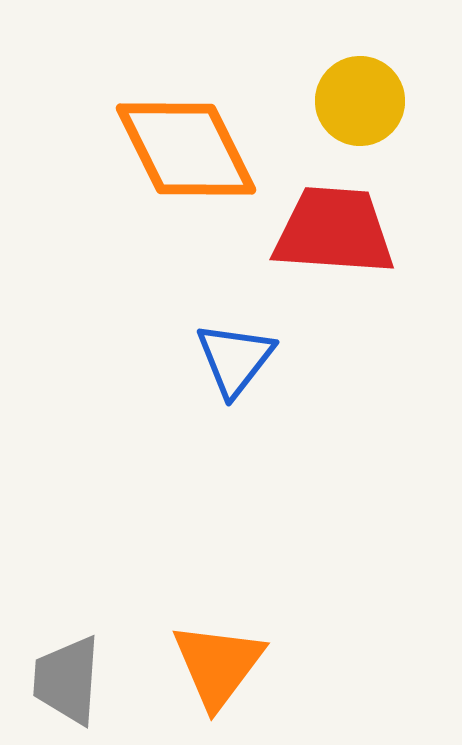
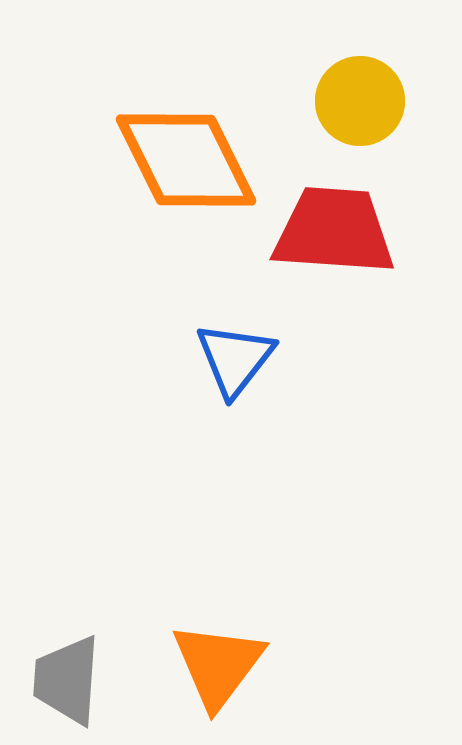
orange diamond: moved 11 px down
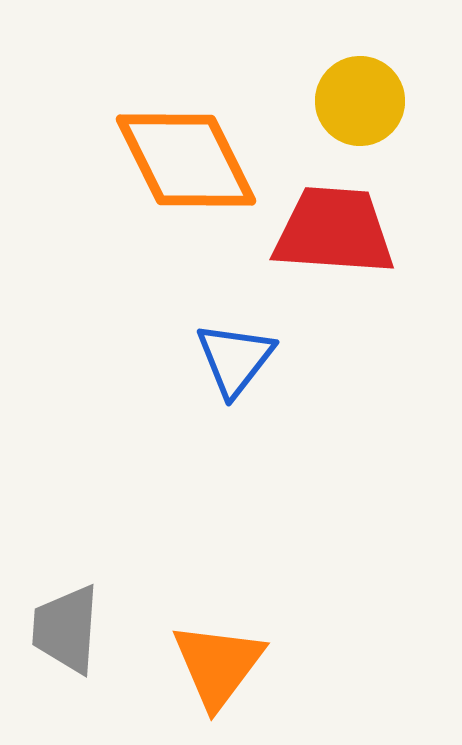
gray trapezoid: moved 1 px left, 51 px up
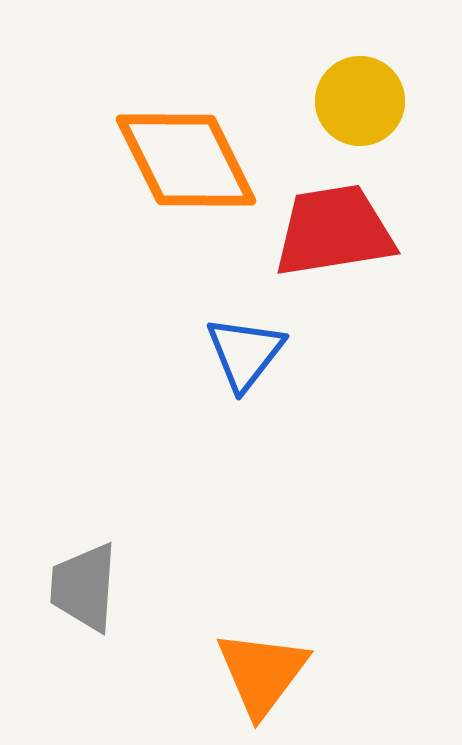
red trapezoid: rotated 13 degrees counterclockwise
blue triangle: moved 10 px right, 6 px up
gray trapezoid: moved 18 px right, 42 px up
orange triangle: moved 44 px right, 8 px down
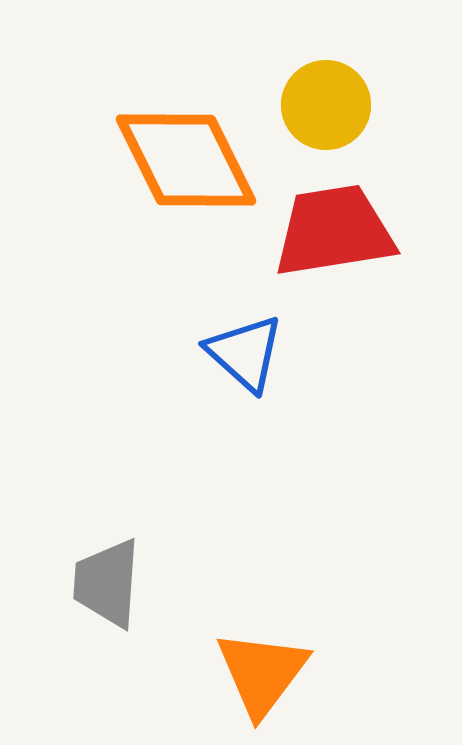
yellow circle: moved 34 px left, 4 px down
blue triangle: rotated 26 degrees counterclockwise
gray trapezoid: moved 23 px right, 4 px up
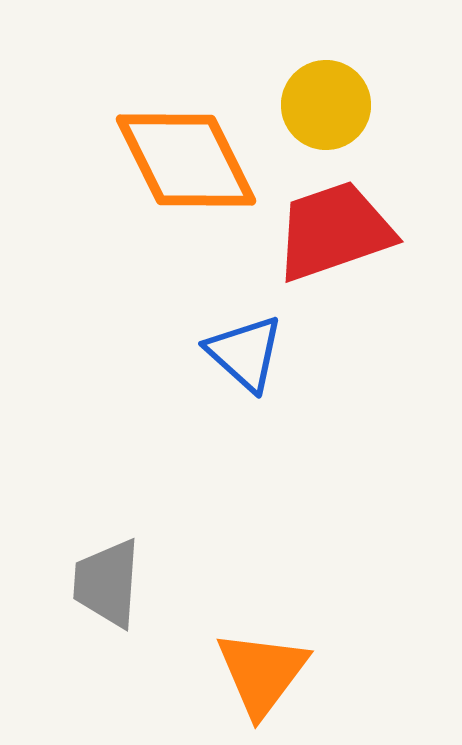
red trapezoid: rotated 10 degrees counterclockwise
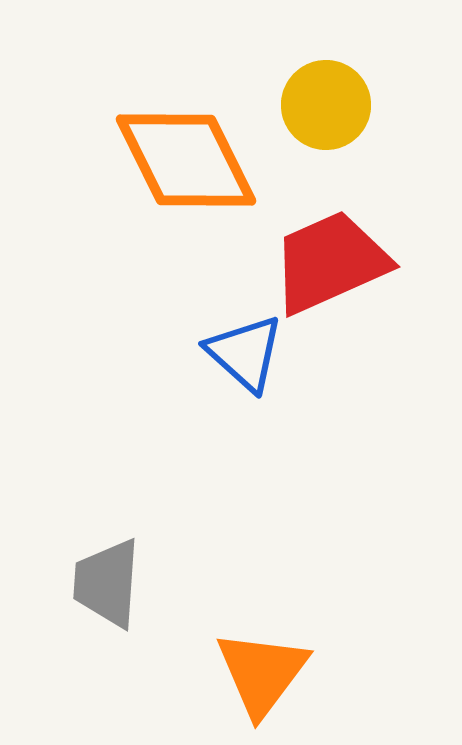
red trapezoid: moved 4 px left, 31 px down; rotated 5 degrees counterclockwise
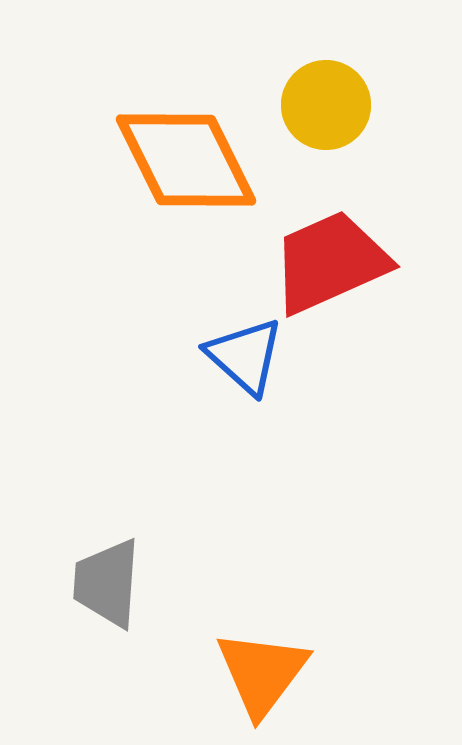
blue triangle: moved 3 px down
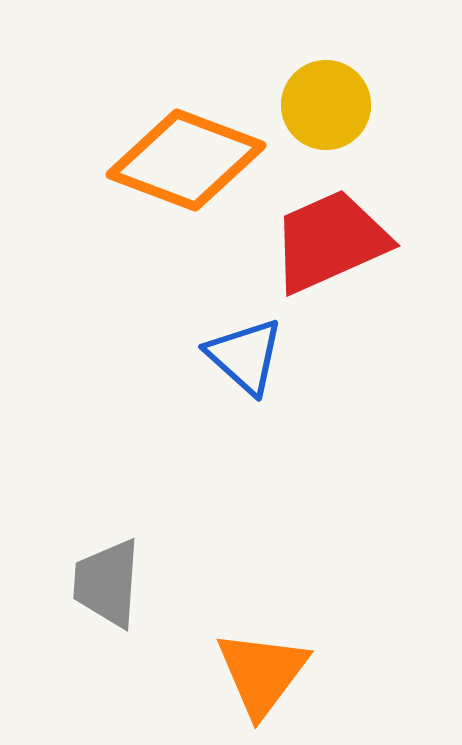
orange diamond: rotated 43 degrees counterclockwise
red trapezoid: moved 21 px up
